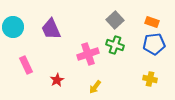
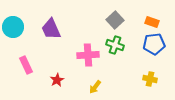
pink cross: moved 1 px down; rotated 15 degrees clockwise
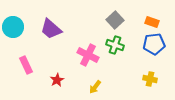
purple trapezoid: rotated 25 degrees counterclockwise
pink cross: rotated 30 degrees clockwise
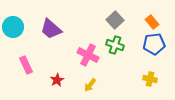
orange rectangle: rotated 32 degrees clockwise
yellow arrow: moved 5 px left, 2 px up
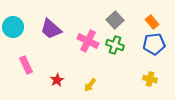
pink cross: moved 14 px up
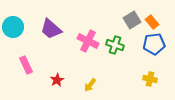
gray square: moved 17 px right; rotated 12 degrees clockwise
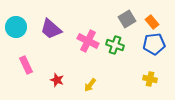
gray square: moved 5 px left, 1 px up
cyan circle: moved 3 px right
red star: rotated 24 degrees counterclockwise
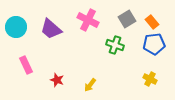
pink cross: moved 21 px up
yellow cross: rotated 16 degrees clockwise
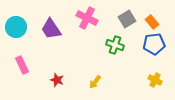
pink cross: moved 1 px left, 2 px up
purple trapezoid: rotated 15 degrees clockwise
pink rectangle: moved 4 px left
yellow cross: moved 5 px right, 1 px down
yellow arrow: moved 5 px right, 3 px up
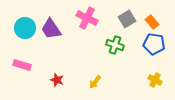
cyan circle: moved 9 px right, 1 px down
blue pentagon: rotated 15 degrees clockwise
pink rectangle: rotated 48 degrees counterclockwise
